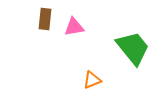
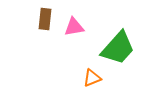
green trapezoid: moved 15 px left; rotated 81 degrees clockwise
orange triangle: moved 2 px up
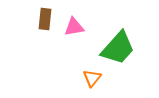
orange triangle: rotated 30 degrees counterclockwise
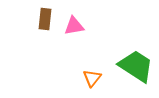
pink triangle: moved 1 px up
green trapezoid: moved 18 px right, 18 px down; rotated 99 degrees counterclockwise
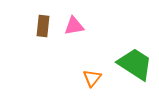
brown rectangle: moved 2 px left, 7 px down
green trapezoid: moved 1 px left, 2 px up
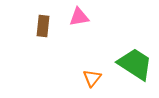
pink triangle: moved 5 px right, 9 px up
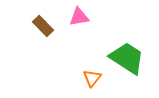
brown rectangle: rotated 50 degrees counterclockwise
green trapezoid: moved 8 px left, 6 px up
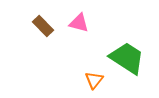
pink triangle: moved 6 px down; rotated 25 degrees clockwise
orange triangle: moved 2 px right, 2 px down
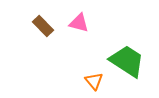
green trapezoid: moved 3 px down
orange triangle: moved 1 px down; rotated 18 degrees counterclockwise
